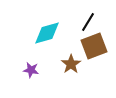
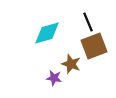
black line: rotated 54 degrees counterclockwise
brown star: rotated 18 degrees counterclockwise
purple star: moved 23 px right, 8 px down
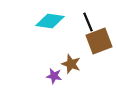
cyan diamond: moved 3 px right, 12 px up; rotated 24 degrees clockwise
brown square: moved 5 px right, 5 px up
purple star: moved 2 px up
